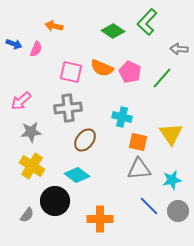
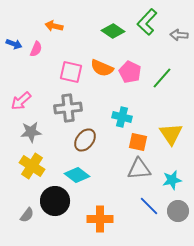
gray arrow: moved 14 px up
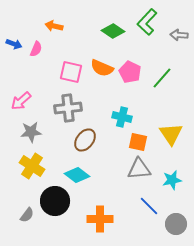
gray circle: moved 2 px left, 13 px down
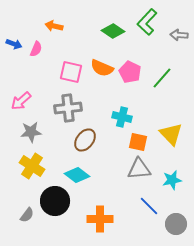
yellow triangle: rotated 10 degrees counterclockwise
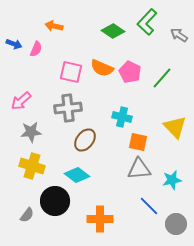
gray arrow: rotated 30 degrees clockwise
yellow triangle: moved 4 px right, 7 px up
yellow cross: rotated 15 degrees counterclockwise
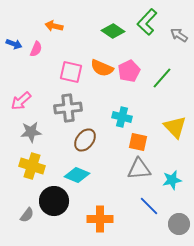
pink pentagon: moved 1 px left, 1 px up; rotated 20 degrees clockwise
cyan diamond: rotated 15 degrees counterclockwise
black circle: moved 1 px left
gray circle: moved 3 px right
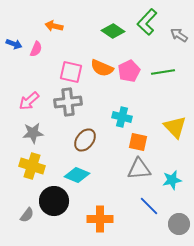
green line: moved 1 px right, 6 px up; rotated 40 degrees clockwise
pink arrow: moved 8 px right
gray cross: moved 6 px up
gray star: moved 2 px right, 1 px down
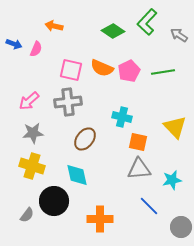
pink square: moved 2 px up
brown ellipse: moved 1 px up
cyan diamond: rotated 55 degrees clockwise
gray circle: moved 2 px right, 3 px down
